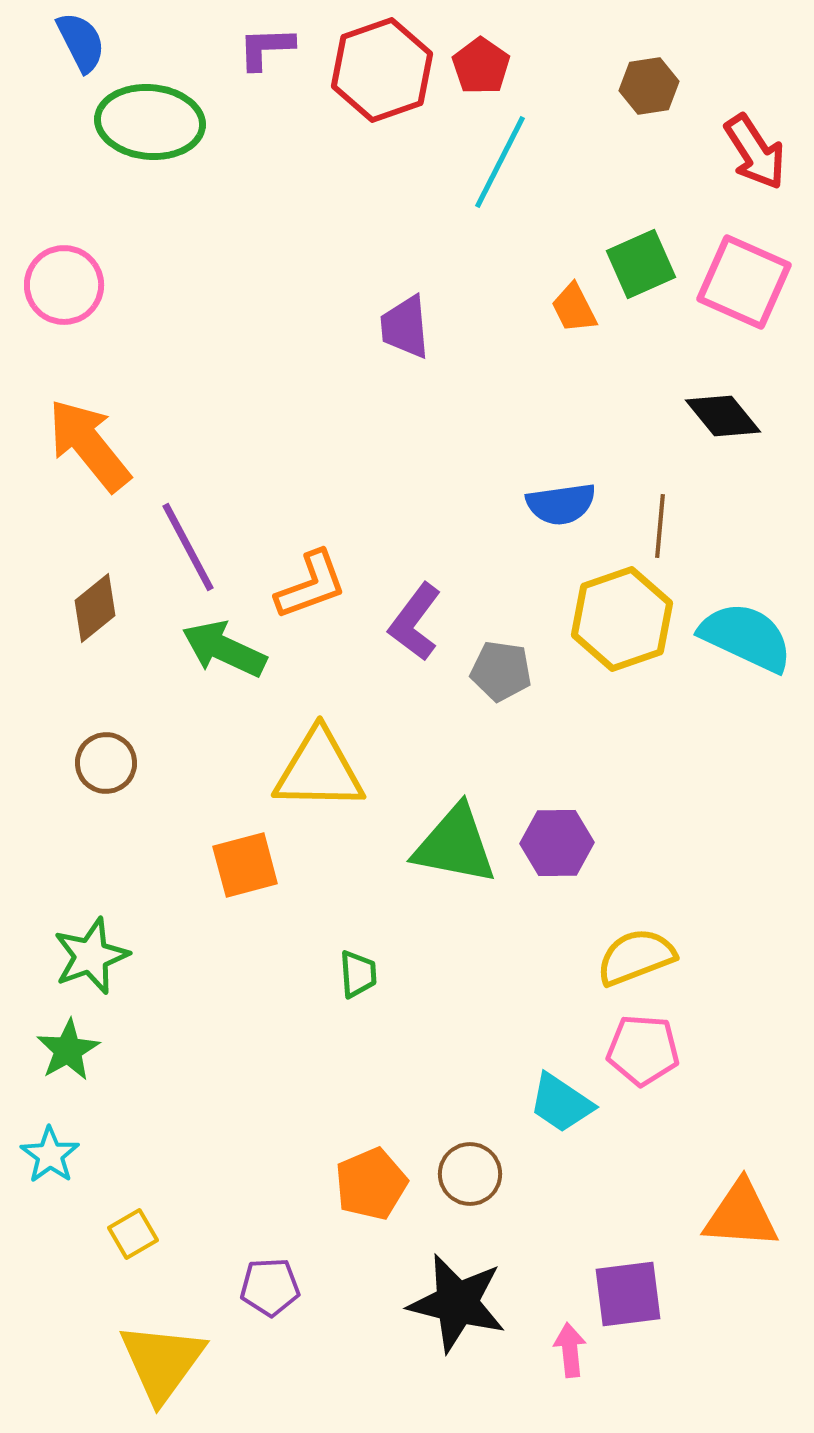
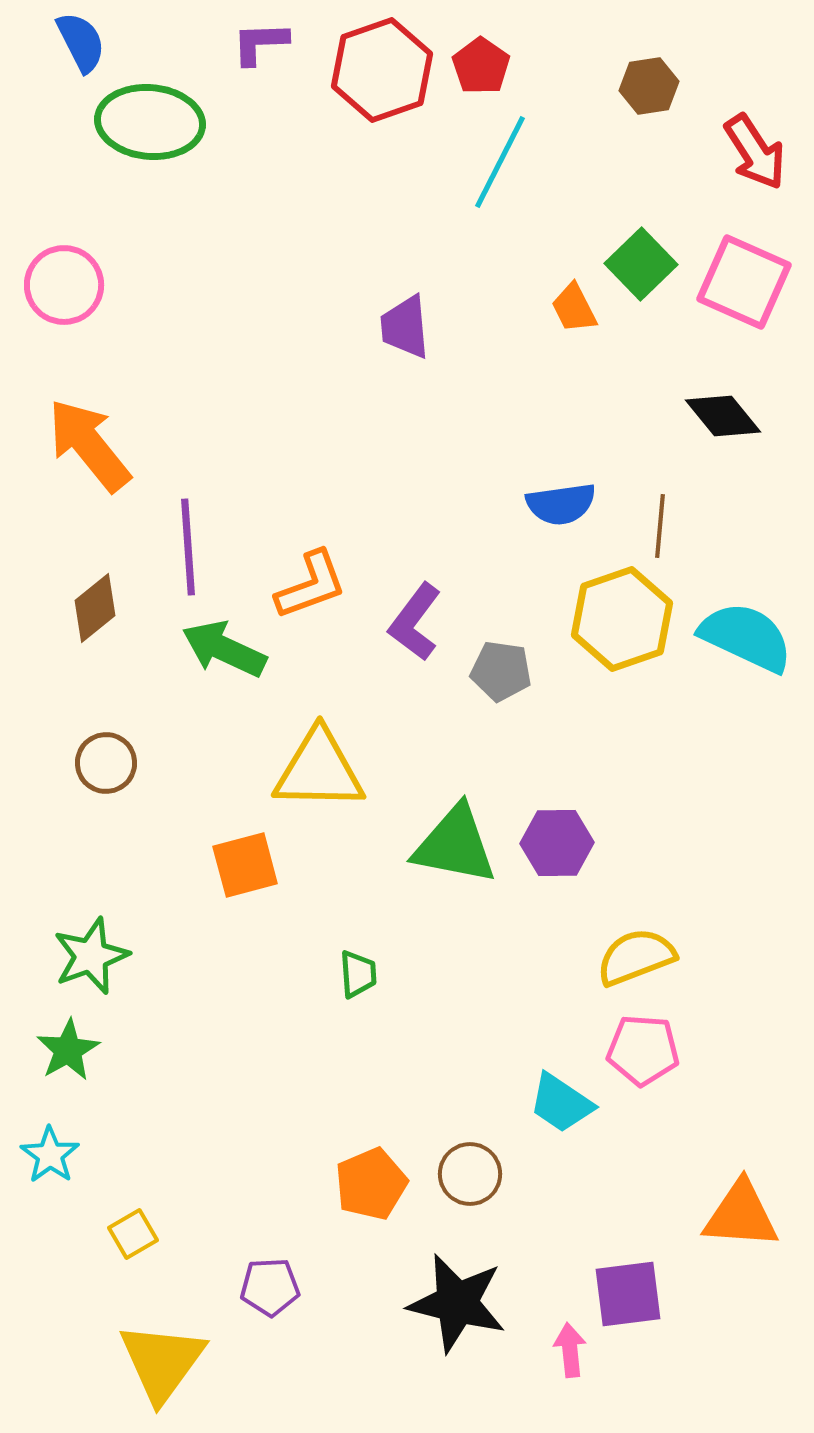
purple L-shape at (266, 48): moved 6 px left, 5 px up
green square at (641, 264): rotated 20 degrees counterclockwise
purple line at (188, 547): rotated 24 degrees clockwise
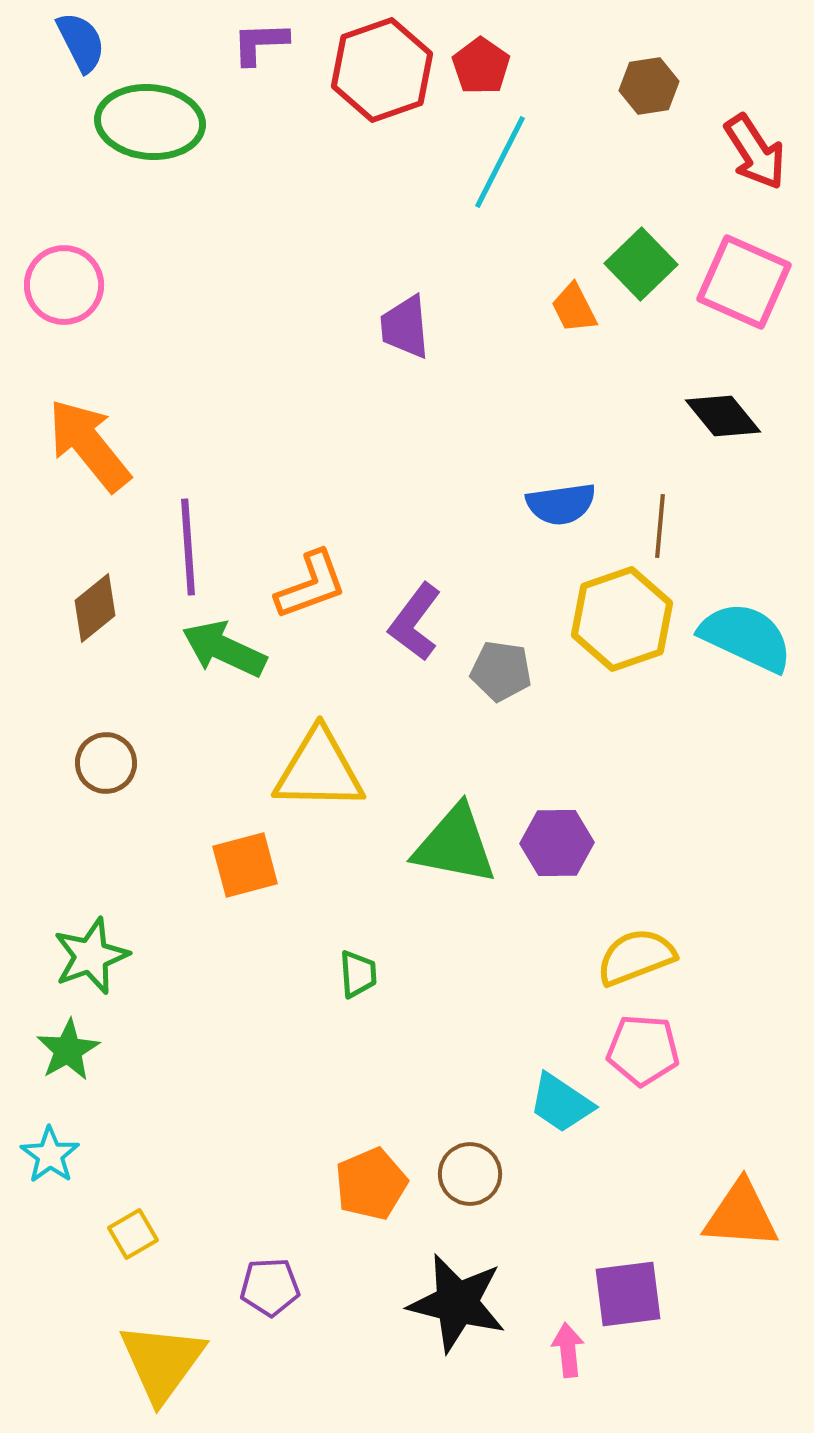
pink arrow at (570, 1350): moved 2 px left
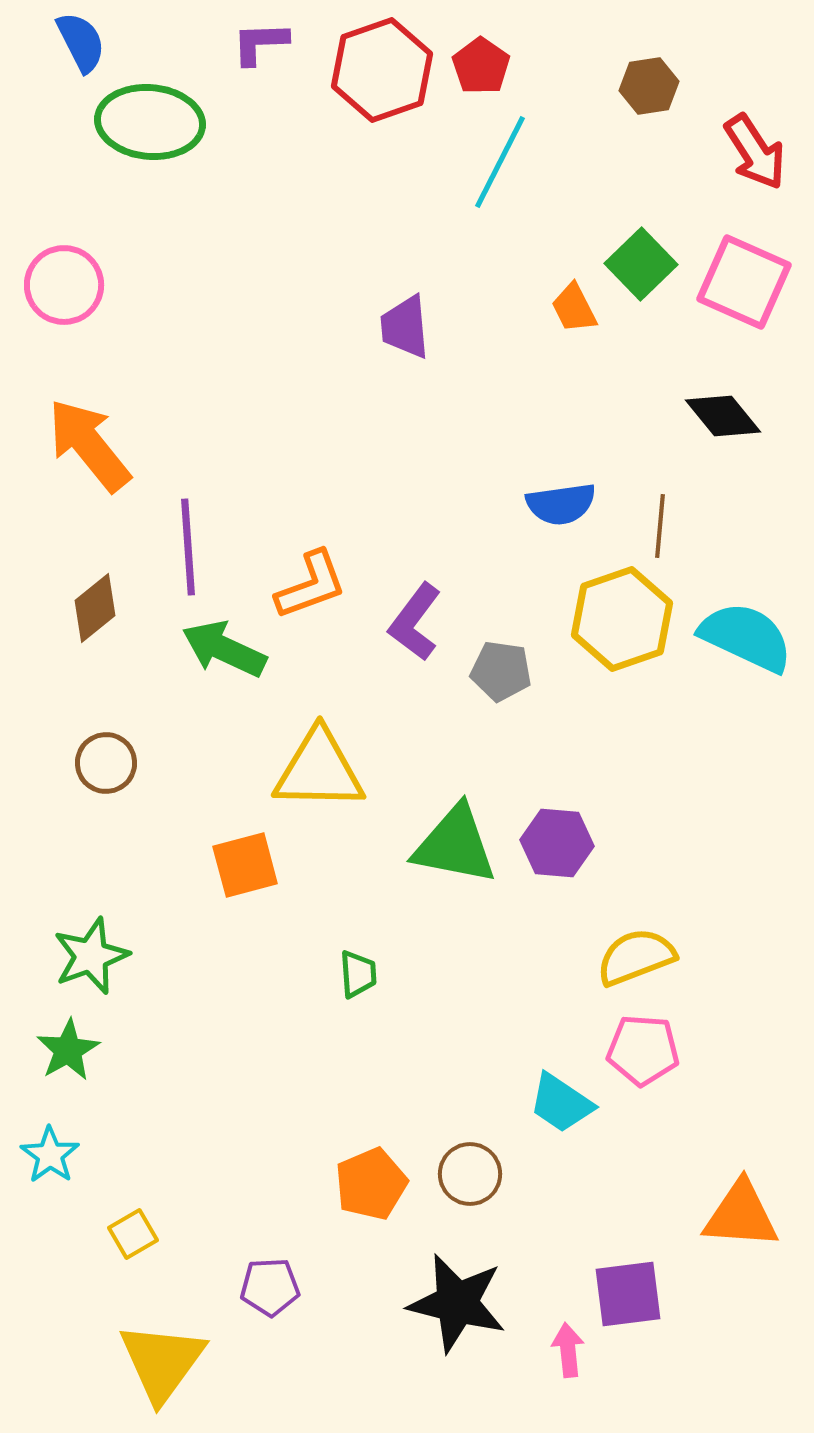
purple hexagon at (557, 843): rotated 6 degrees clockwise
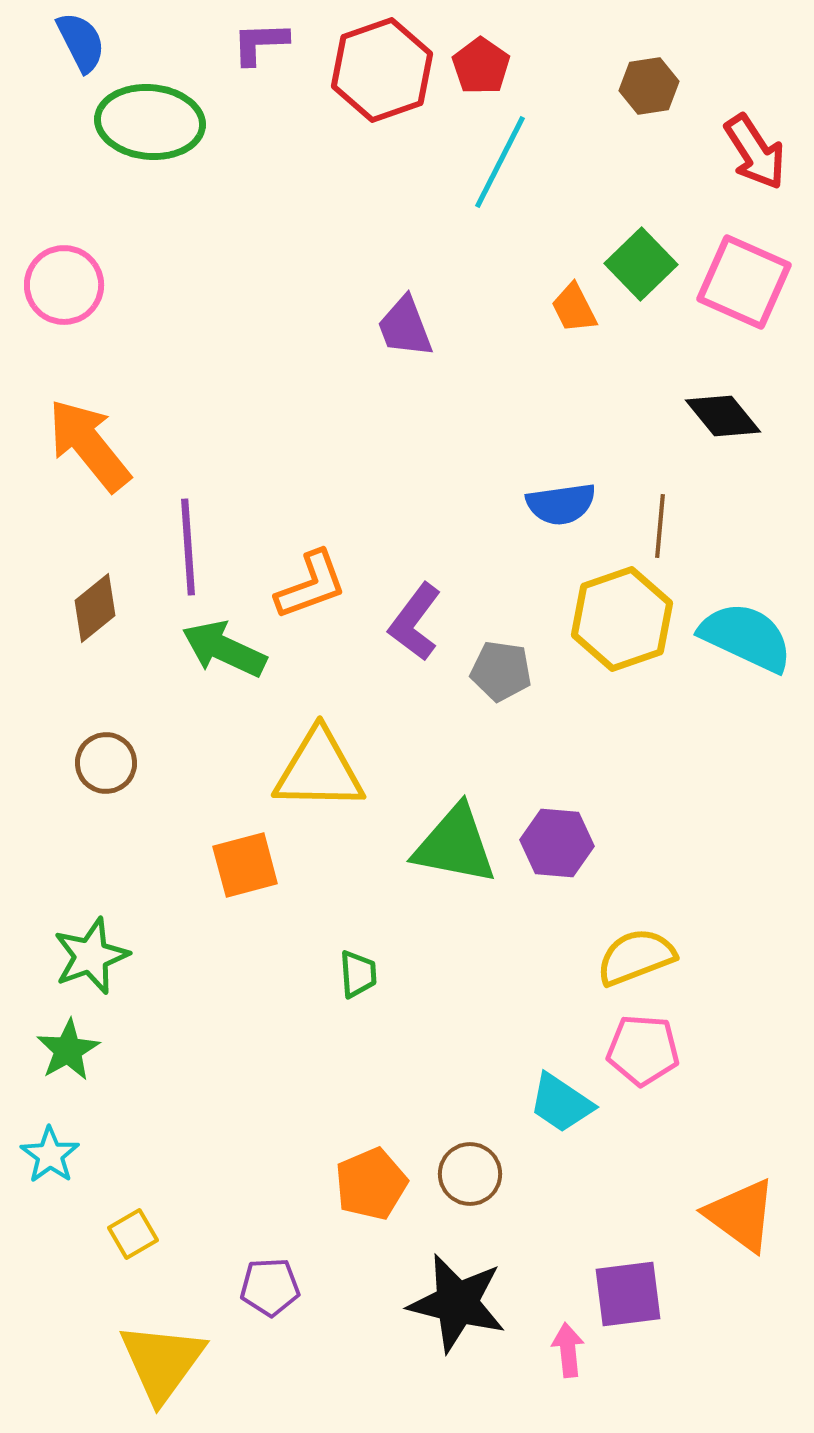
purple trapezoid at (405, 327): rotated 16 degrees counterclockwise
orange triangle at (741, 1215): rotated 32 degrees clockwise
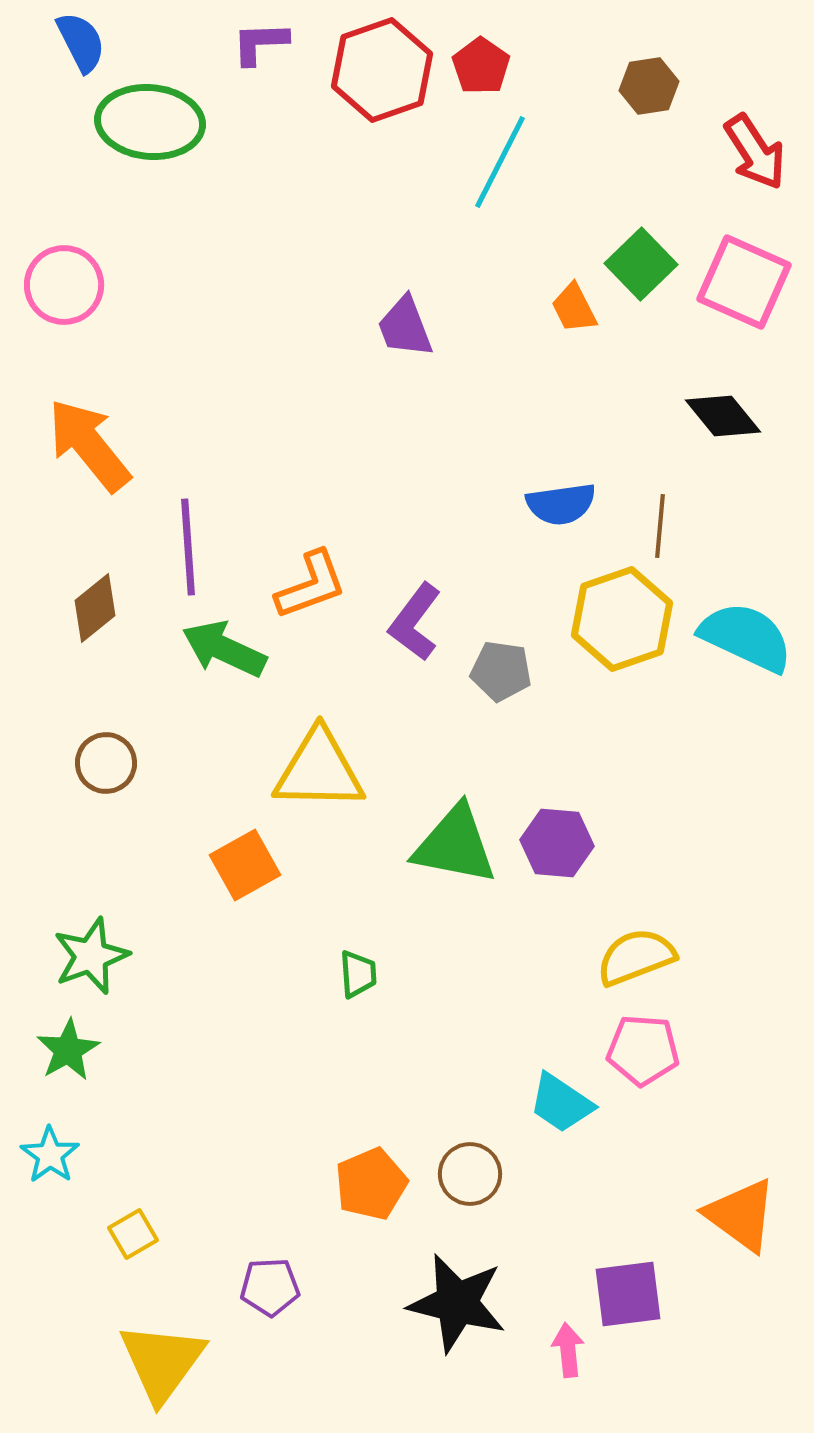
orange square at (245, 865): rotated 14 degrees counterclockwise
